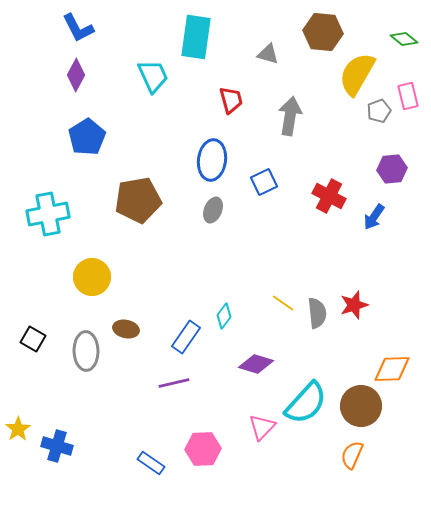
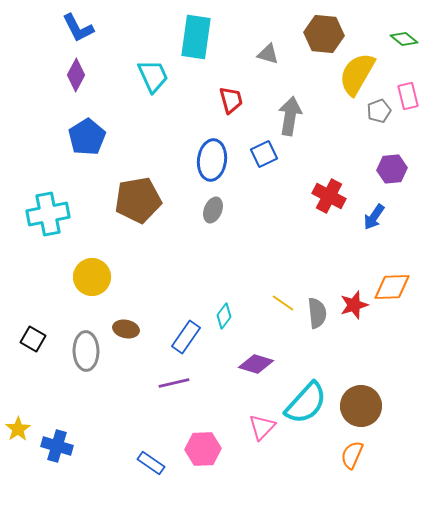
brown hexagon at (323, 32): moved 1 px right, 2 px down
blue square at (264, 182): moved 28 px up
orange diamond at (392, 369): moved 82 px up
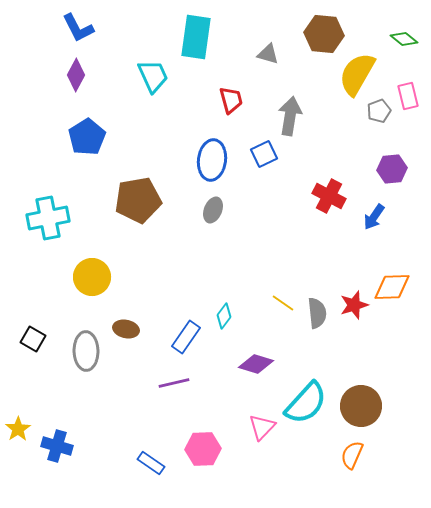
cyan cross at (48, 214): moved 4 px down
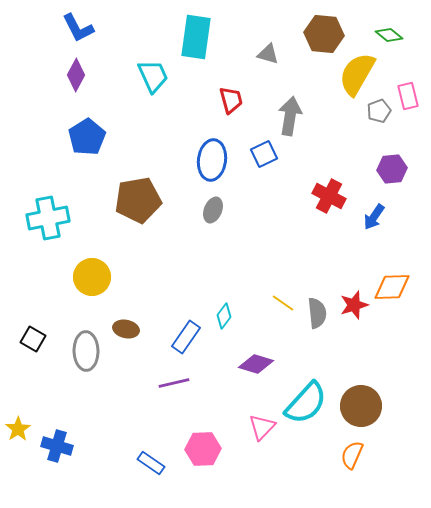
green diamond at (404, 39): moved 15 px left, 4 px up
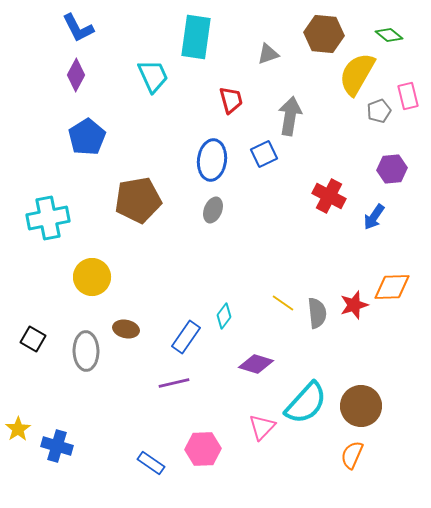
gray triangle at (268, 54): rotated 35 degrees counterclockwise
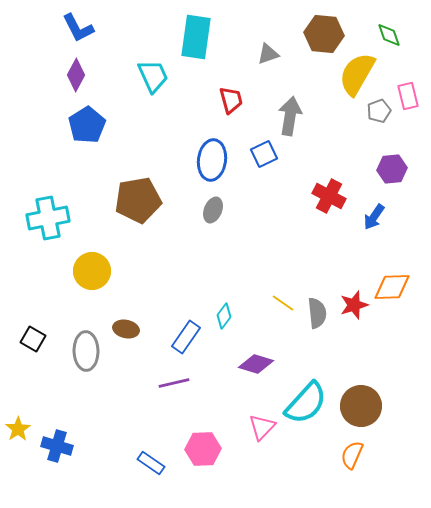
green diamond at (389, 35): rotated 32 degrees clockwise
blue pentagon at (87, 137): moved 12 px up
yellow circle at (92, 277): moved 6 px up
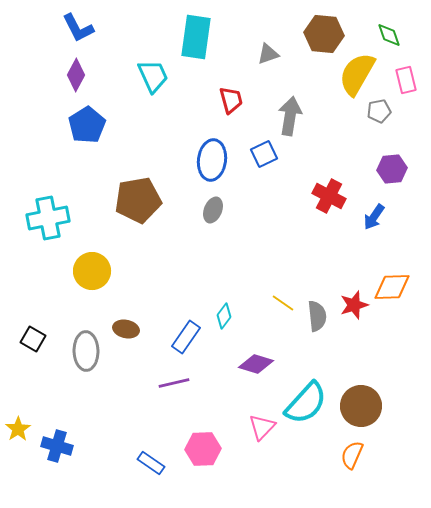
pink rectangle at (408, 96): moved 2 px left, 16 px up
gray pentagon at (379, 111): rotated 10 degrees clockwise
gray semicircle at (317, 313): moved 3 px down
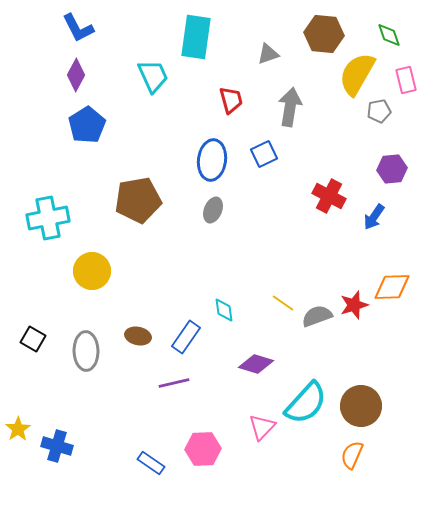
gray arrow at (290, 116): moved 9 px up
cyan diamond at (224, 316): moved 6 px up; rotated 45 degrees counterclockwise
gray semicircle at (317, 316): rotated 104 degrees counterclockwise
brown ellipse at (126, 329): moved 12 px right, 7 px down
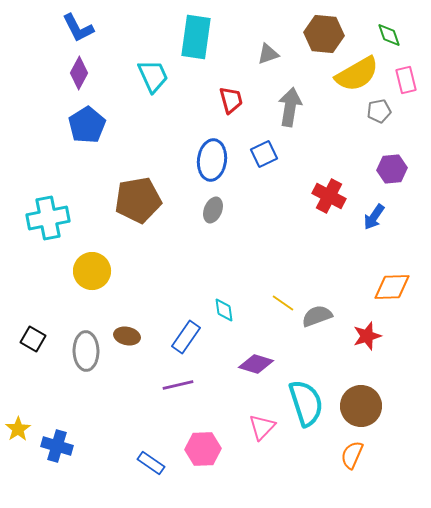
yellow semicircle at (357, 74): rotated 150 degrees counterclockwise
purple diamond at (76, 75): moved 3 px right, 2 px up
red star at (354, 305): moved 13 px right, 31 px down
brown ellipse at (138, 336): moved 11 px left
purple line at (174, 383): moved 4 px right, 2 px down
cyan semicircle at (306, 403): rotated 60 degrees counterclockwise
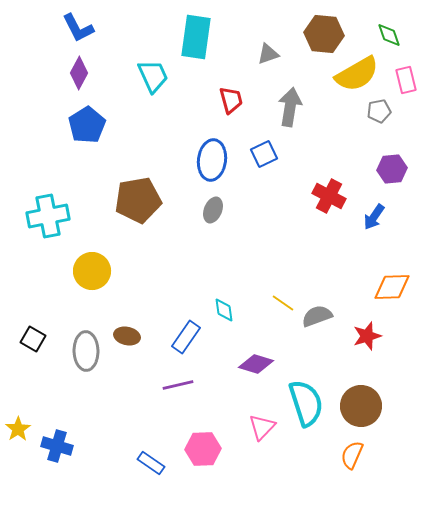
cyan cross at (48, 218): moved 2 px up
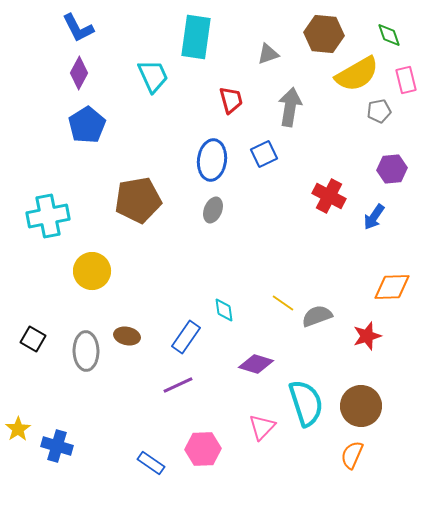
purple line at (178, 385): rotated 12 degrees counterclockwise
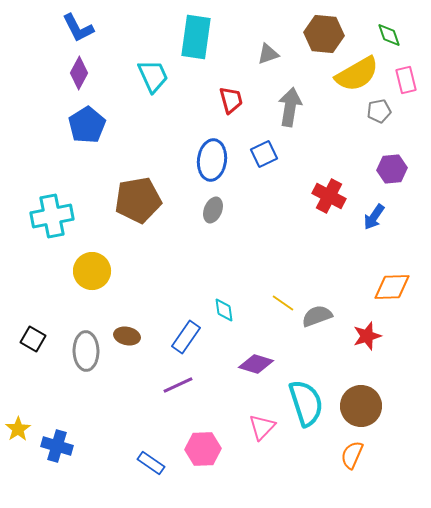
cyan cross at (48, 216): moved 4 px right
